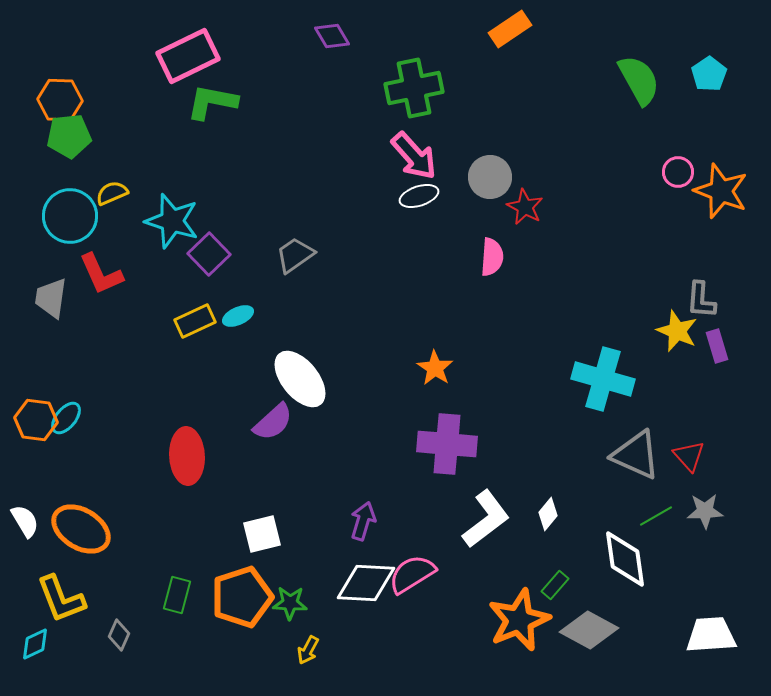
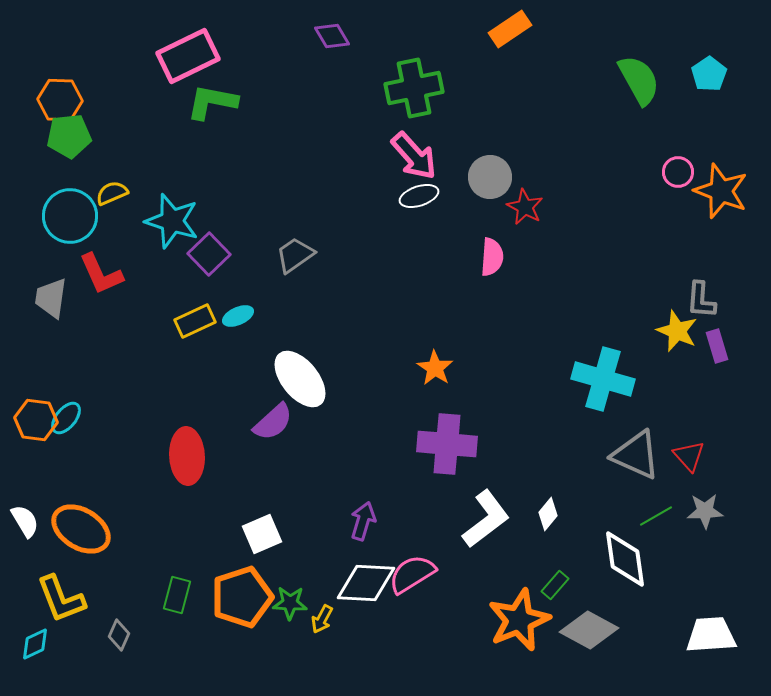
white square at (262, 534): rotated 9 degrees counterclockwise
yellow arrow at (308, 650): moved 14 px right, 31 px up
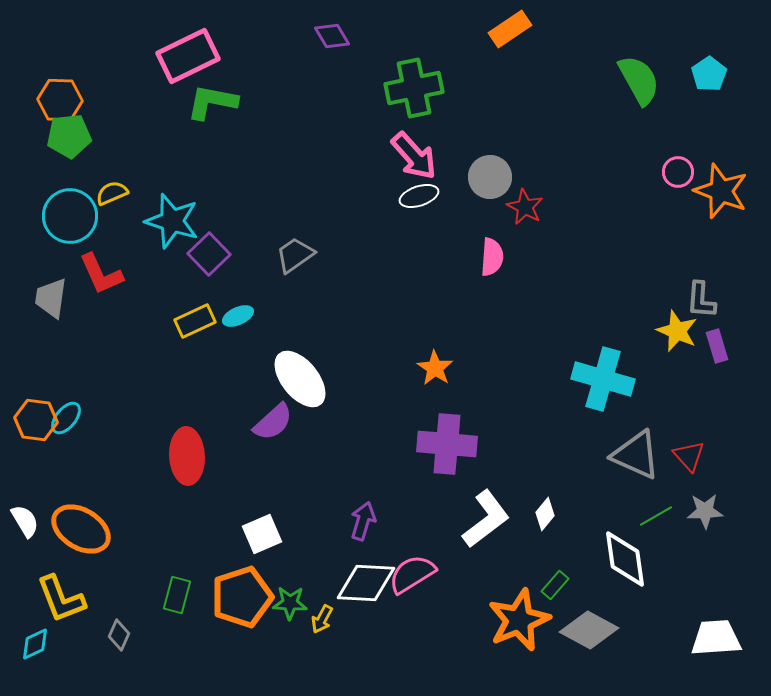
white diamond at (548, 514): moved 3 px left
white trapezoid at (711, 635): moved 5 px right, 3 px down
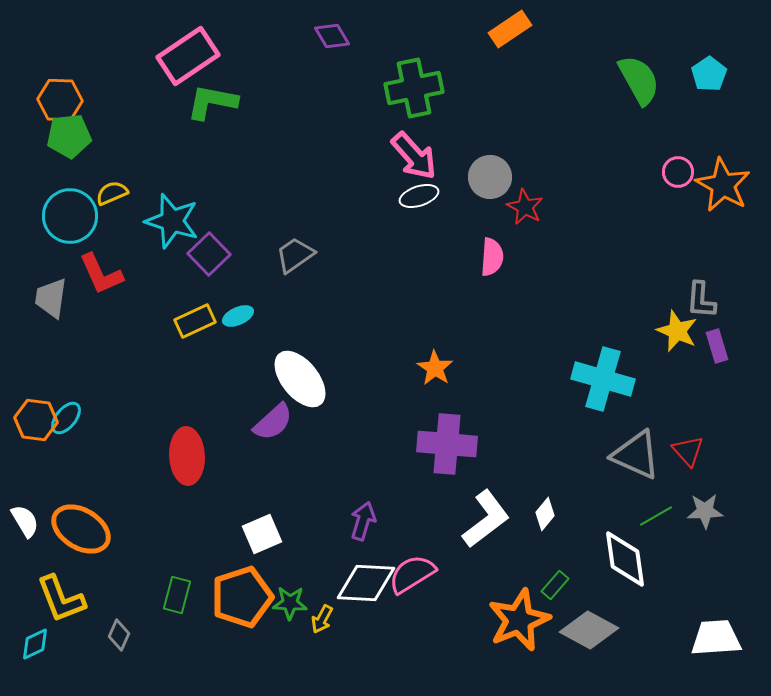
pink rectangle at (188, 56): rotated 8 degrees counterclockwise
orange star at (721, 191): moved 2 px right, 6 px up; rotated 8 degrees clockwise
red triangle at (689, 456): moved 1 px left, 5 px up
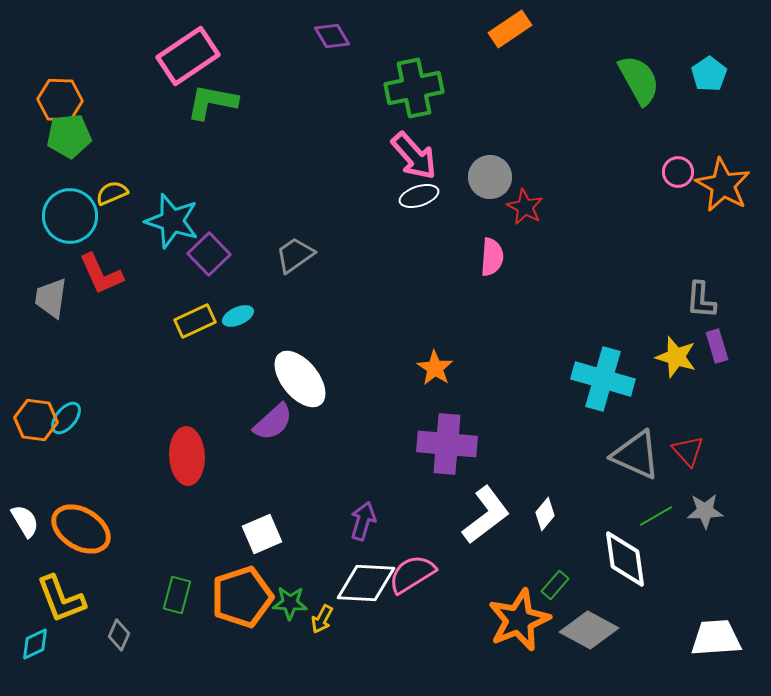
yellow star at (677, 331): moved 1 px left, 26 px down; rotated 6 degrees counterclockwise
white L-shape at (486, 519): moved 4 px up
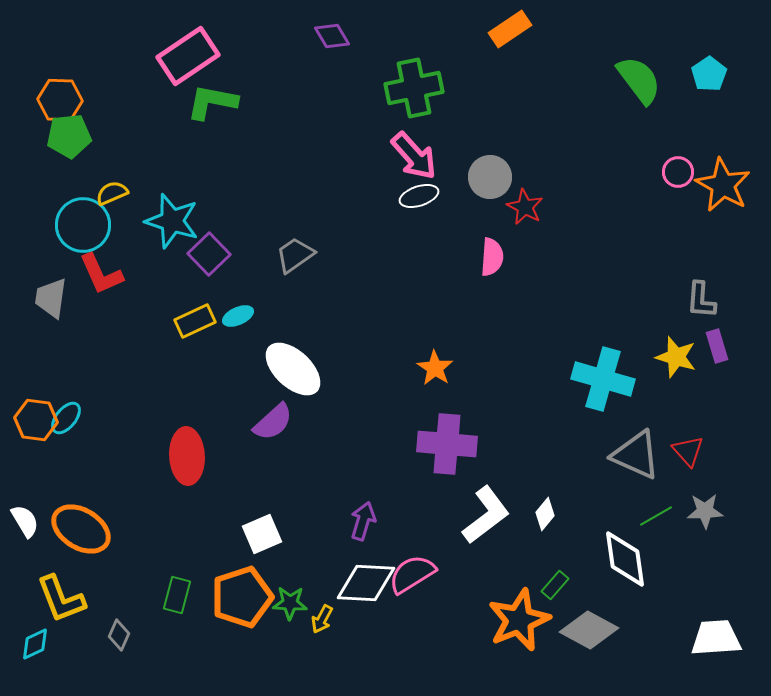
green semicircle at (639, 80): rotated 8 degrees counterclockwise
cyan circle at (70, 216): moved 13 px right, 9 px down
white ellipse at (300, 379): moved 7 px left, 10 px up; rotated 8 degrees counterclockwise
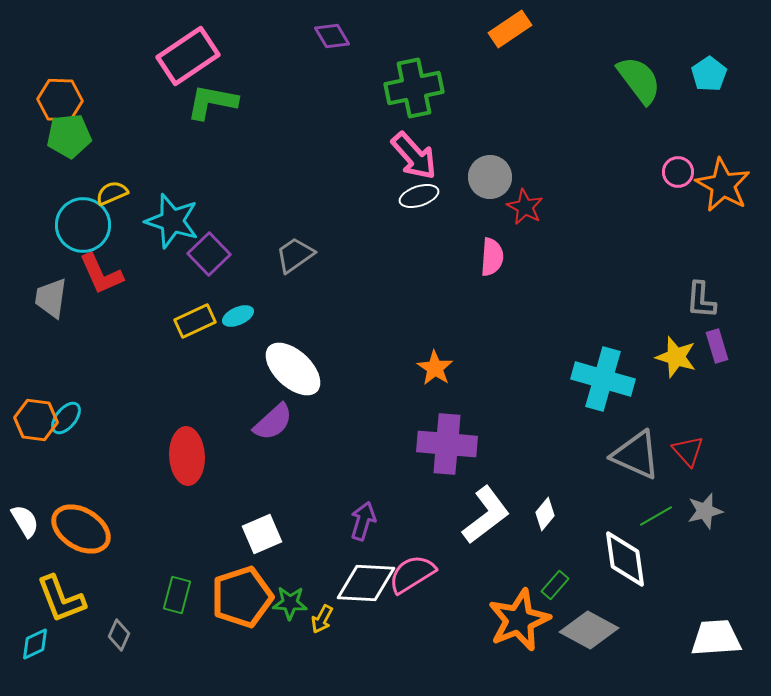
gray star at (705, 511): rotated 12 degrees counterclockwise
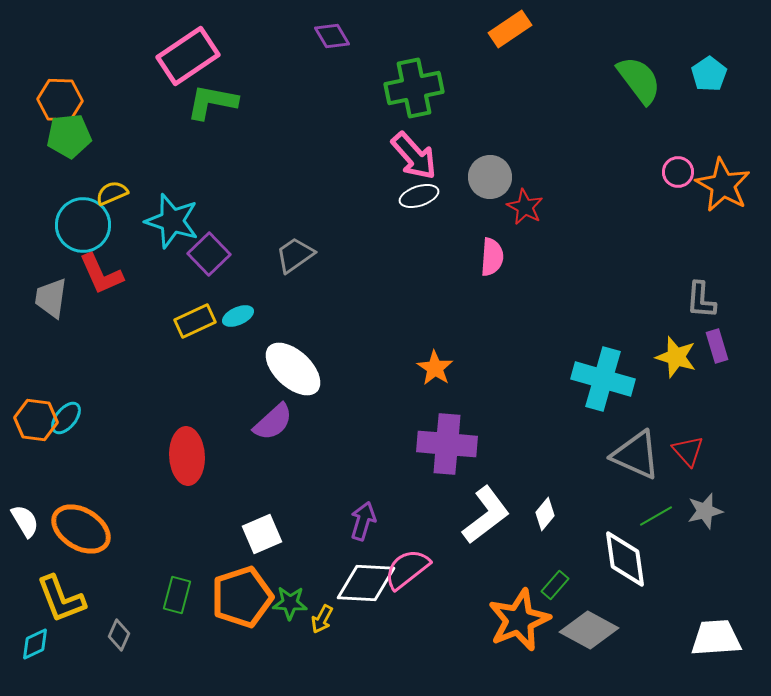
pink semicircle at (412, 574): moved 5 px left, 5 px up; rotated 6 degrees counterclockwise
